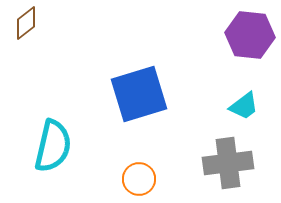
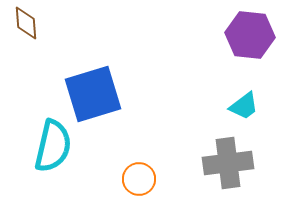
brown diamond: rotated 56 degrees counterclockwise
blue square: moved 46 px left
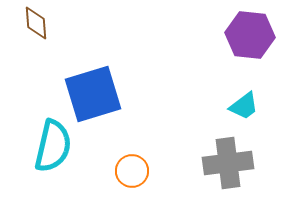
brown diamond: moved 10 px right
orange circle: moved 7 px left, 8 px up
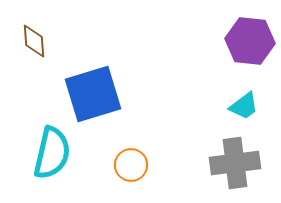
brown diamond: moved 2 px left, 18 px down
purple hexagon: moved 6 px down
cyan semicircle: moved 1 px left, 7 px down
gray cross: moved 7 px right
orange circle: moved 1 px left, 6 px up
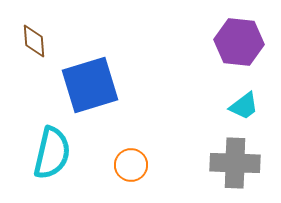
purple hexagon: moved 11 px left, 1 px down
blue square: moved 3 px left, 9 px up
gray cross: rotated 9 degrees clockwise
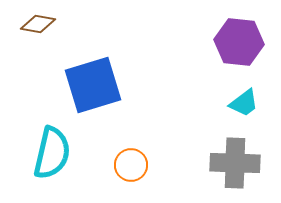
brown diamond: moved 4 px right, 17 px up; rotated 76 degrees counterclockwise
blue square: moved 3 px right
cyan trapezoid: moved 3 px up
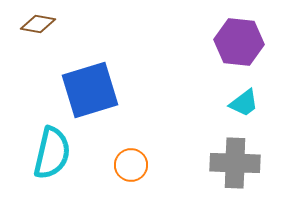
blue square: moved 3 px left, 5 px down
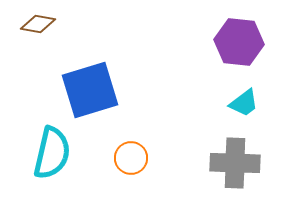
orange circle: moved 7 px up
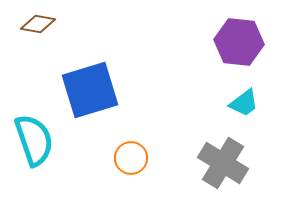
cyan semicircle: moved 18 px left, 13 px up; rotated 32 degrees counterclockwise
gray cross: moved 12 px left; rotated 30 degrees clockwise
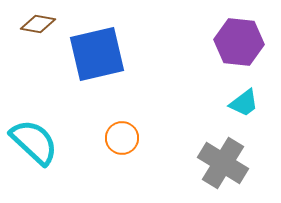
blue square: moved 7 px right, 36 px up; rotated 4 degrees clockwise
cyan semicircle: moved 2 px down; rotated 28 degrees counterclockwise
orange circle: moved 9 px left, 20 px up
